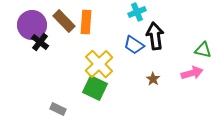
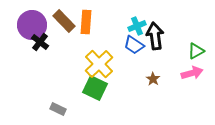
cyan cross: moved 14 px down
green triangle: moved 7 px left, 1 px down; rotated 42 degrees counterclockwise
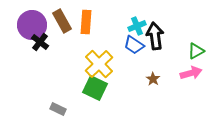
brown rectangle: moved 2 px left; rotated 15 degrees clockwise
pink arrow: moved 1 px left
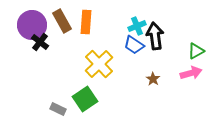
green square: moved 10 px left, 11 px down; rotated 30 degrees clockwise
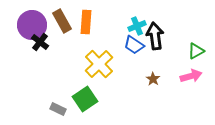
pink arrow: moved 3 px down
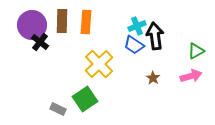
brown rectangle: rotated 30 degrees clockwise
brown star: moved 1 px up
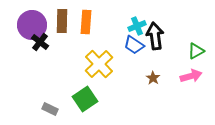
gray rectangle: moved 8 px left
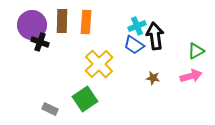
black cross: rotated 18 degrees counterclockwise
brown star: rotated 24 degrees counterclockwise
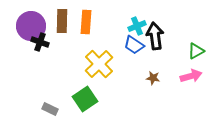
purple circle: moved 1 px left, 1 px down
